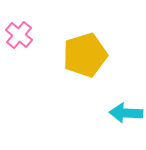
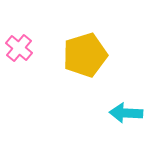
pink cross: moved 13 px down
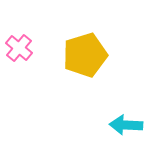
cyan arrow: moved 12 px down
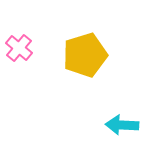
cyan arrow: moved 4 px left
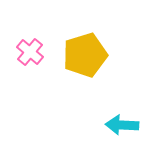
pink cross: moved 11 px right, 4 px down
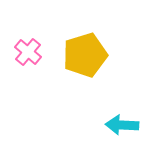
pink cross: moved 2 px left
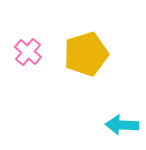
yellow pentagon: moved 1 px right, 1 px up
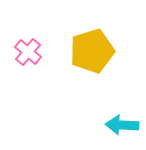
yellow pentagon: moved 6 px right, 3 px up
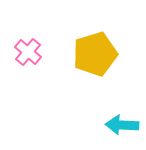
yellow pentagon: moved 3 px right, 3 px down
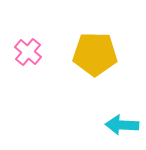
yellow pentagon: rotated 18 degrees clockwise
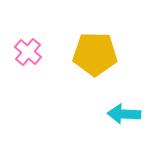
cyan arrow: moved 2 px right, 11 px up
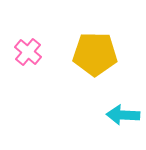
cyan arrow: moved 1 px left, 1 px down
